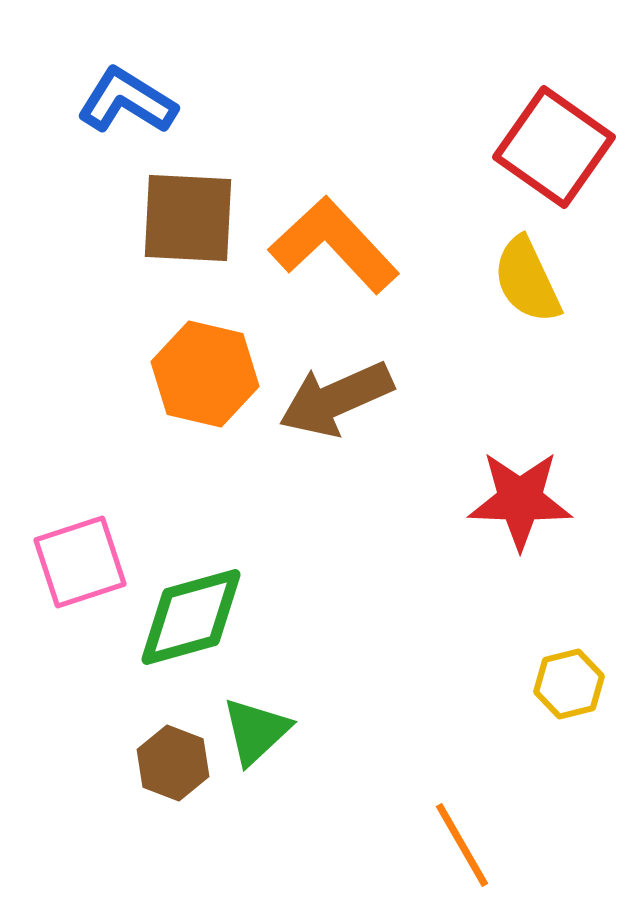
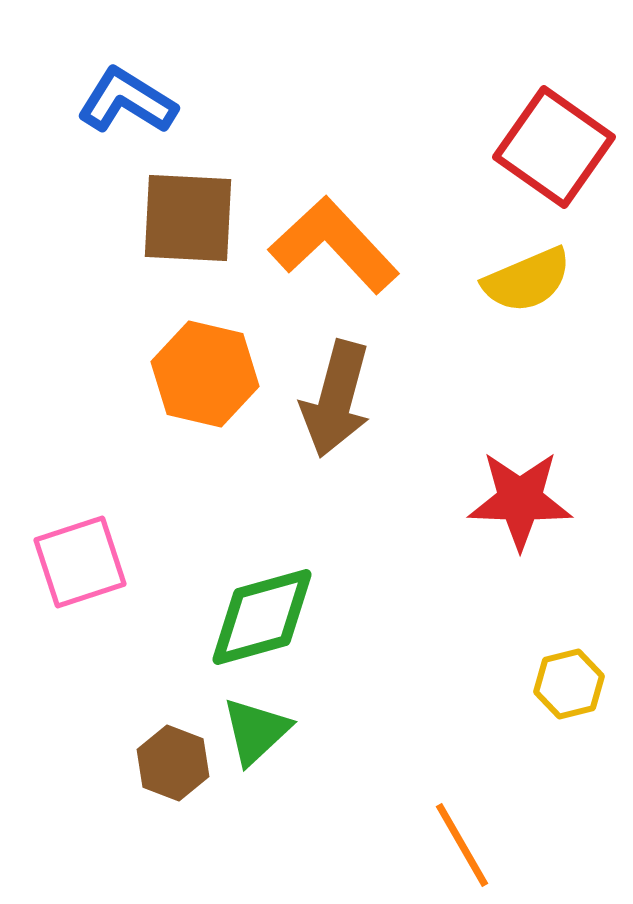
yellow semicircle: rotated 88 degrees counterclockwise
brown arrow: rotated 51 degrees counterclockwise
green diamond: moved 71 px right
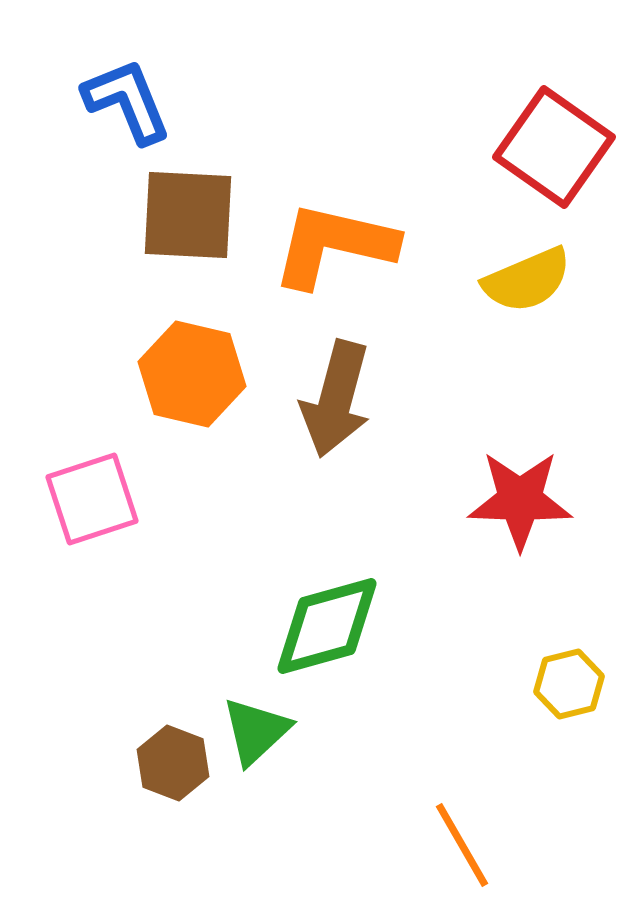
blue L-shape: rotated 36 degrees clockwise
brown square: moved 3 px up
orange L-shape: rotated 34 degrees counterclockwise
orange hexagon: moved 13 px left
pink square: moved 12 px right, 63 px up
green diamond: moved 65 px right, 9 px down
